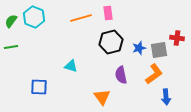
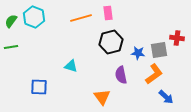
blue star: moved 1 px left, 5 px down; rotated 24 degrees clockwise
blue arrow: rotated 42 degrees counterclockwise
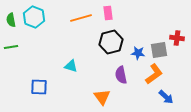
green semicircle: moved 1 px up; rotated 48 degrees counterclockwise
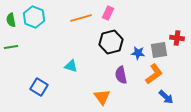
pink rectangle: rotated 32 degrees clockwise
blue square: rotated 30 degrees clockwise
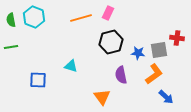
blue square: moved 1 px left, 7 px up; rotated 30 degrees counterclockwise
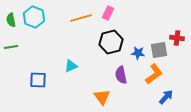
cyan triangle: rotated 40 degrees counterclockwise
blue arrow: rotated 91 degrees counterclockwise
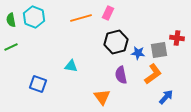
black hexagon: moved 5 px right
green line: rotated 16 degrees counterclockwise
cyan triangle: rotated 32 degrees clockwise
orange L-shape: moved 1 px left
blue square: moved 4 px down; rotated 18 degrees clockwise
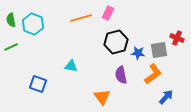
cyan hexagon: moved 1 px left, 7 px down
red cross: rotated 16 degrees clockwise
